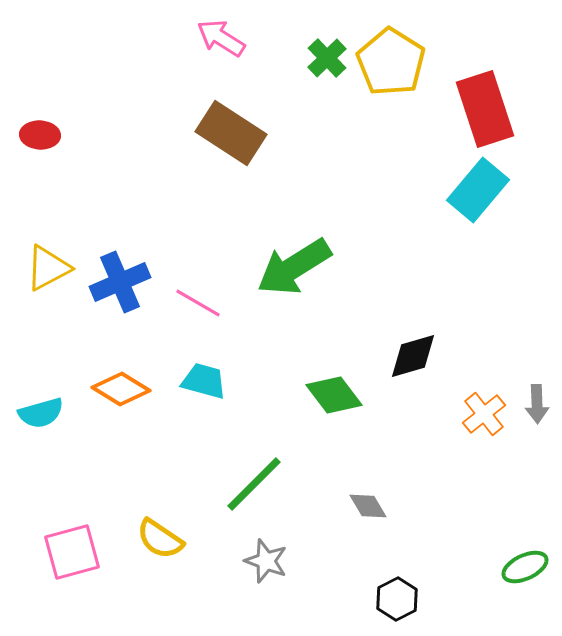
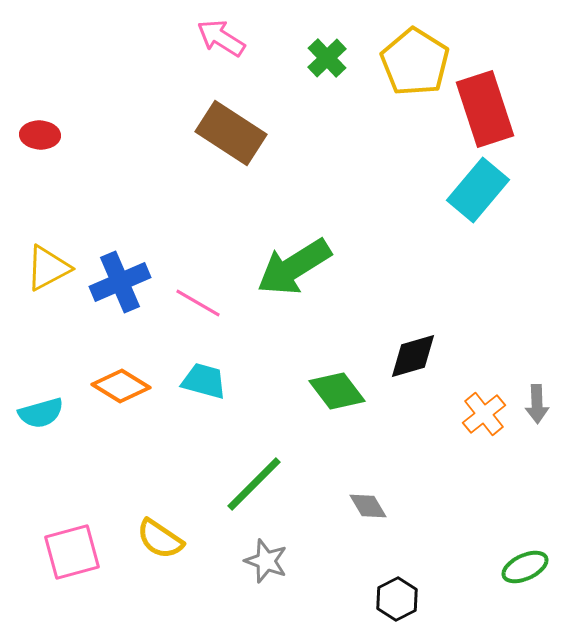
yellow pentagon: moved 24 px right
orange diamond: moved 3 px up
green diamond: moved 3 px right, 4 px up
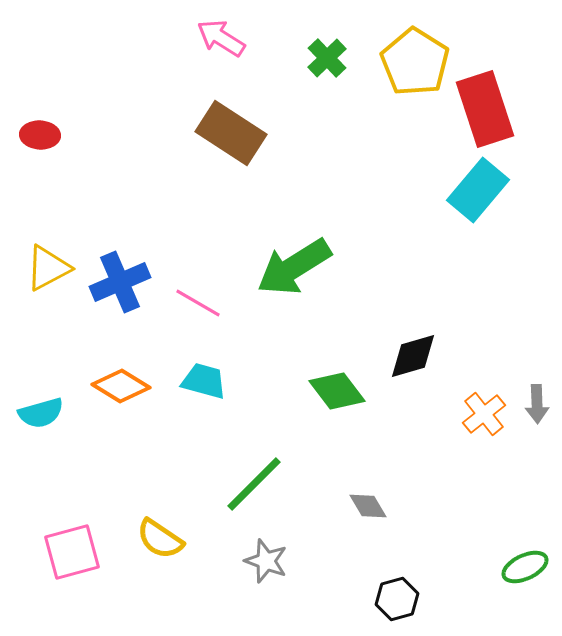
black hexagon: rotated 12 degrees clockwise
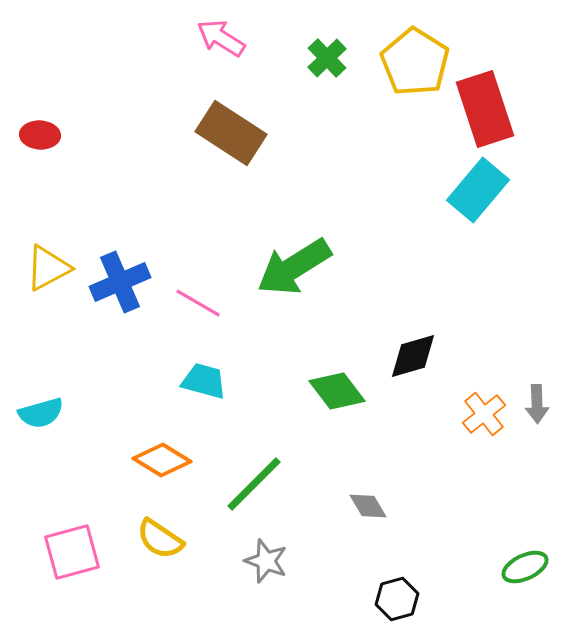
orange diamond: moved 41 px right, 74 px down
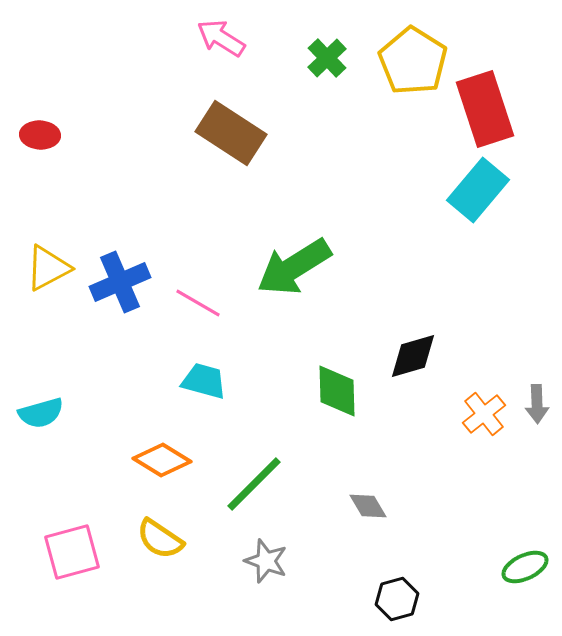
yellow pentagon: moved 2 px left, 1 px up
green diamond: rotated 36 degrees clockwise
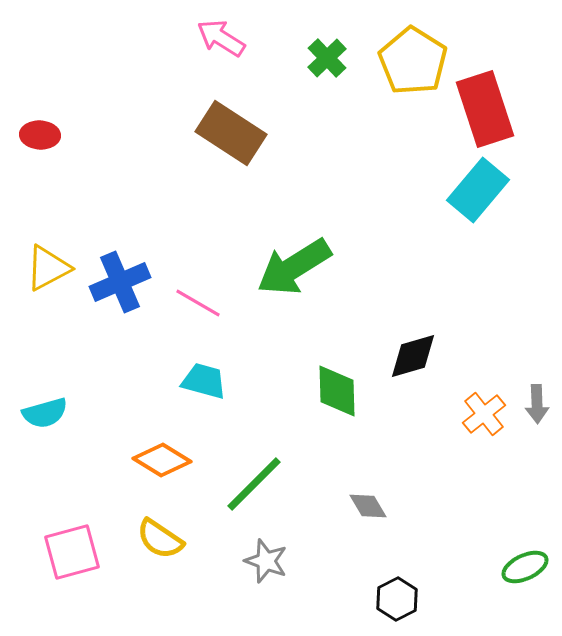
cyan semicircle: moved 4 px right
black hexagon: rotated 12 degrees counterclockwise
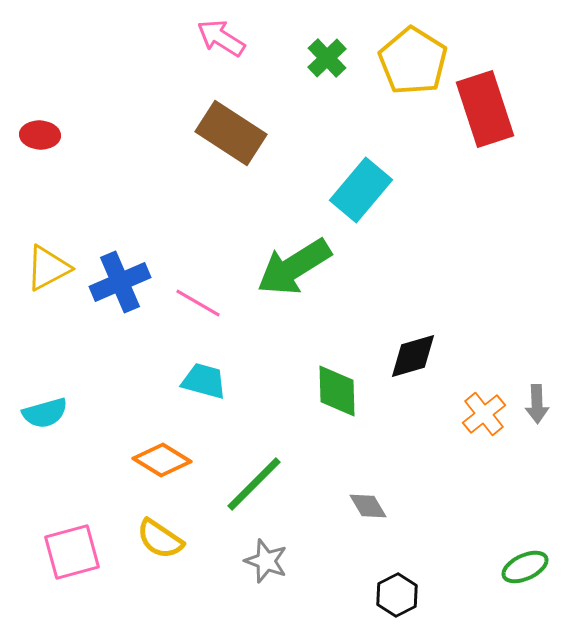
cyan rectangle: moved 117 px left
black hexagon: moved 4 px up
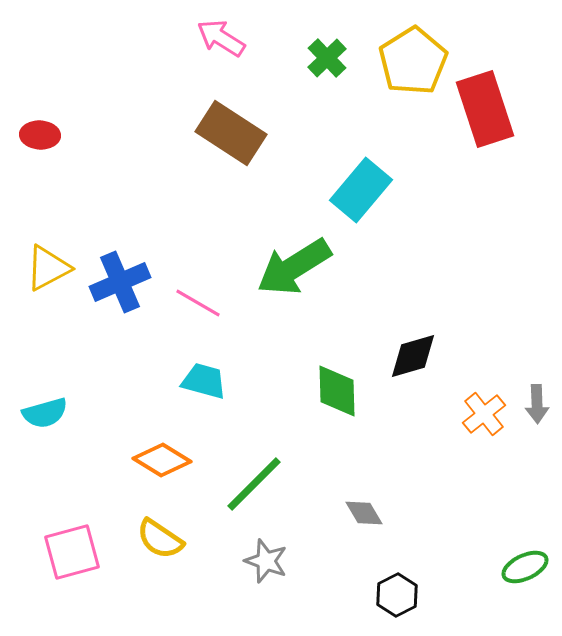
yellow pentagon: rotated 8 degrees clockwise
gray diamond: moved 4 px left, 7 px down
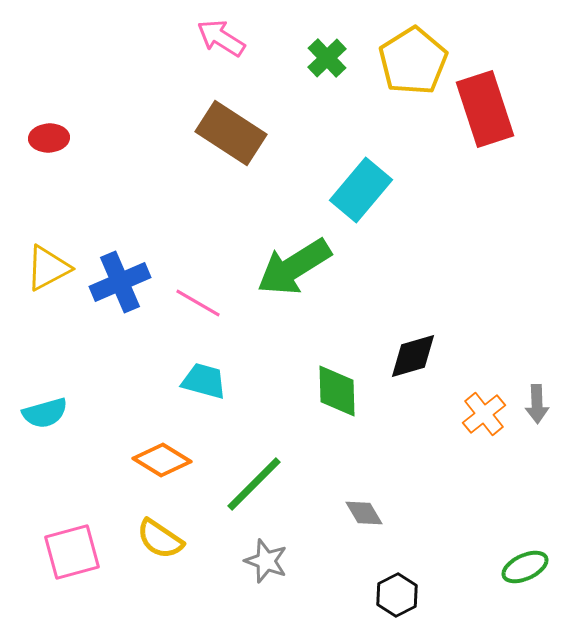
red ellipse: moved 9 px right, 3 px down; rotated 6 degrees counterclockwise
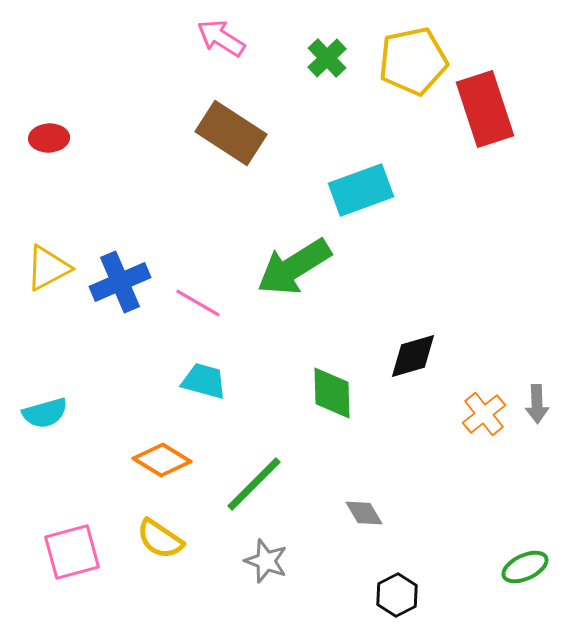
yellow pentagon: rotated 20 degrees clockwise
cyan rectangle: rotated 30 degrees clockwise
green diamond: moved 5 px left, 2 px down
